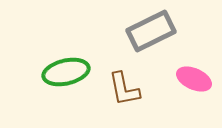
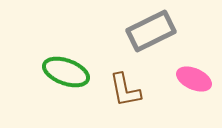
green ellipse: rotated 33 degrees clockwise
brown L-shape: moved 1 px right, 1 px down
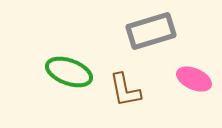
gray rectangle: rotated 9 degrees clockwise
green ellipse: moved 3 px right
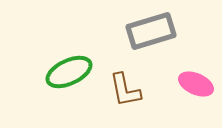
green ellipse: rotated 45 degrees counterclockwise
pink ellipse: moved 2 px right, 5 px down
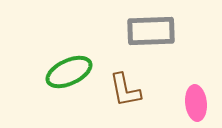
gray rectangle: rotated 15 degrees clockwise
pink ellipse: moved 19 px down; rotated 60 degrees clockwise
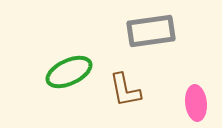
gray rectangle: rotated 6 degrees counterclockwise
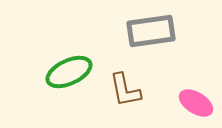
pink ellipse: rotated 52 degrees counterclockwise
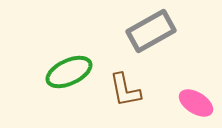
gray rectangle: rotated 21 degrees counterclockwise
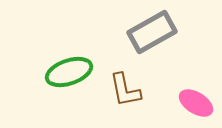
gray rectangle: moved 1 px right, 1 px down
green ellipse: rotated 6 degrees clockwise
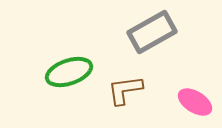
brown L-shape: rotated 93 degrees clockwise
pink ellipse: moved 1 px left, 1 px up
